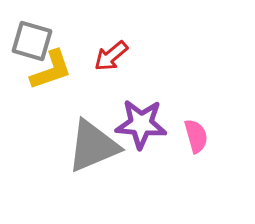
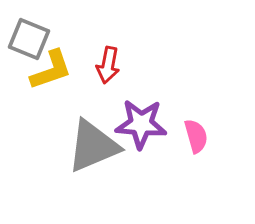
gray square: moved 3 px left, 2 px up; rotated 6 degrees clockwise
red arrow: moved 3 px left, 9 px down; rotated 39 degrees counterclockwise
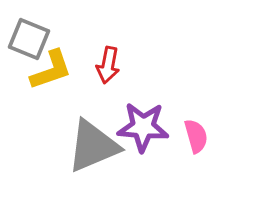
purple star: moved 2 px right, 3 px down
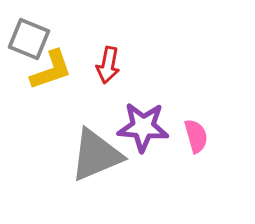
gray triangle: moved 3 px right, 9 px down
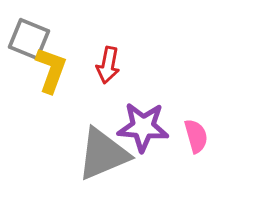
yellow L-shape: rotated 51 degrees counterclockwise
gray triangle: moved 7 px right, 1 px up
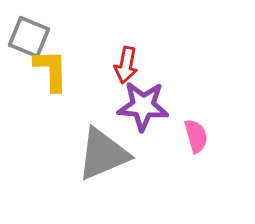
gray square: moved 2 px up
red arrow: moved 18 px right
yellow L-shape: rotated 21 degrees counterclockwise
purple star: moved 21 px up
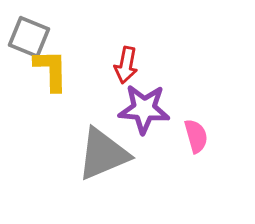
purple star: moved 1 px right, 3 px down
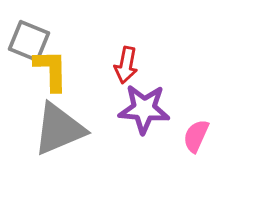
gray square: moved 4 px down
pink semicircle: rotated 140 degrees counterclockwise
gray triangle: moved 44 px left, 25 px up
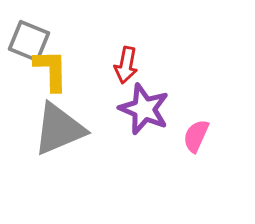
purple star: rotated 18 degrees clockwise
